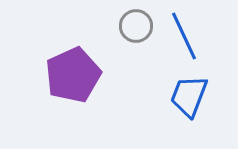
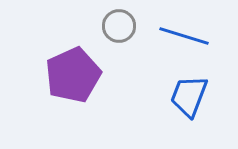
gray circle: moved 17 px left
blue line: rotated 48 degrees counterclockwise
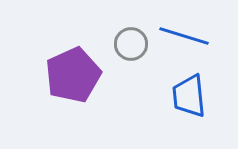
gray circle: moved 12 px right, 18 px down
blue trapezoid: rotated 27 degrees counterclockwise
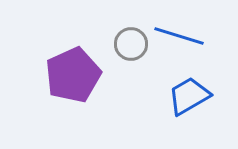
blue line: moved 5 px left
blue trapezoid: rotated 66 degrees clockwise
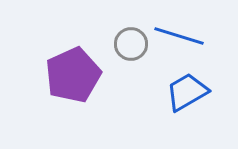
blue trapezoid: moved 2 px left, 4 px up
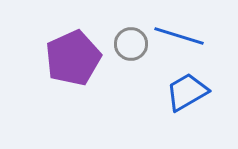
purple pentagon: moved 17 px up
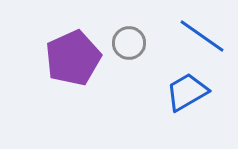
blue line: moved 23 px right; rotated 18 degrees clockwise
gray circle: moved 2 px left, 1 px up
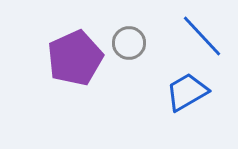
blue line: rotated 12 degrees clockwise
purple pentagon: moved 2 px right
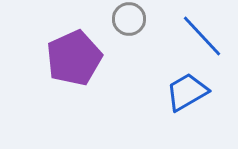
gray circle: moved 24 px up
purple pentagon: moved 1 px left
